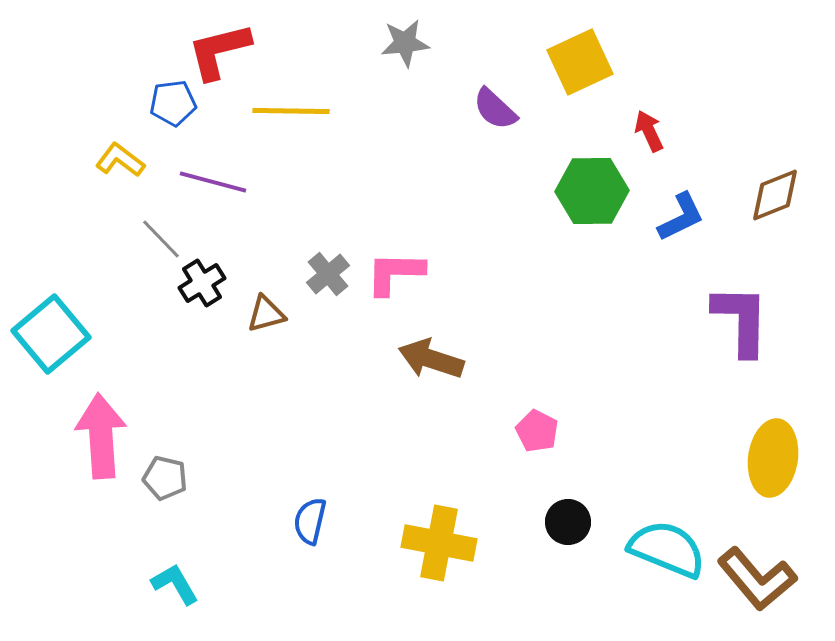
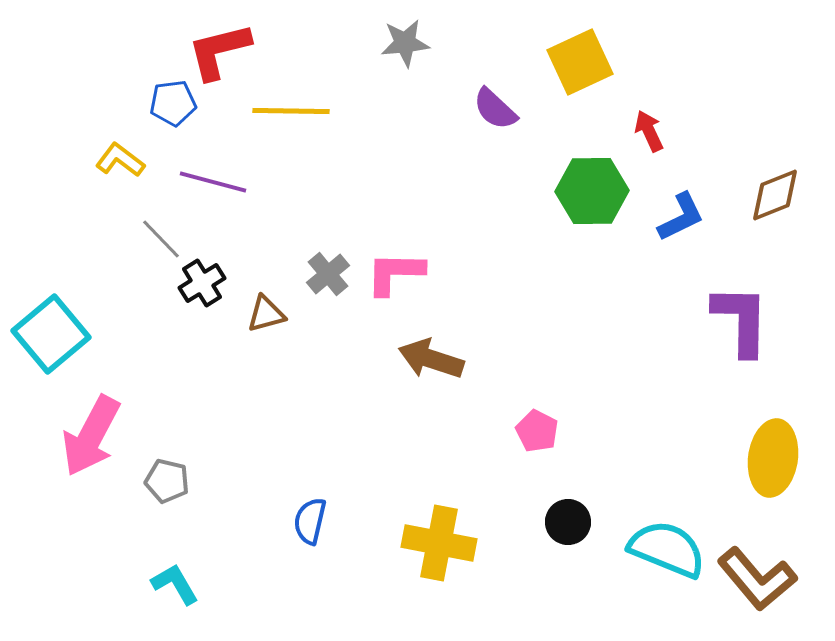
pink arrow: moved 10 px left; rotated 148 degrees counterclockwise
gray pentagon: moved 2 px right, 3 px down
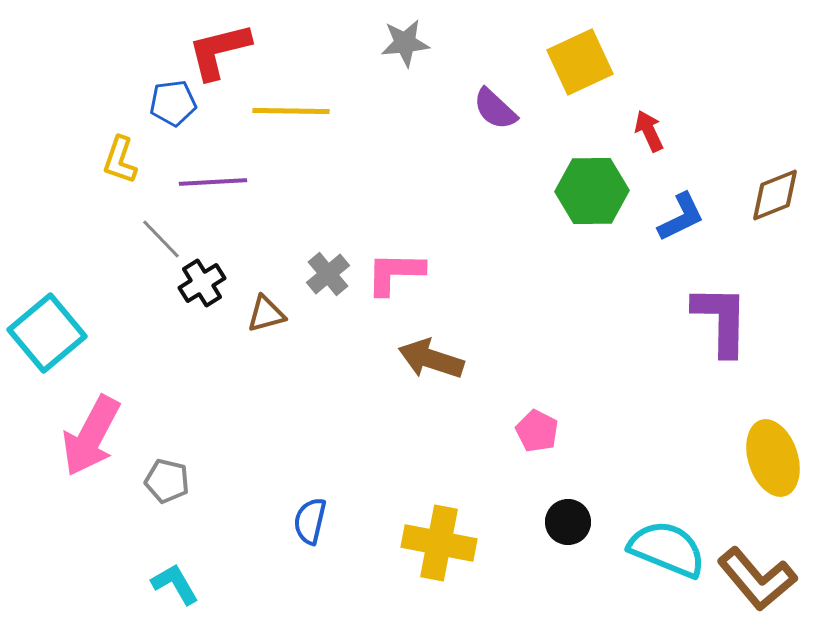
yellow L-shape: rotated 108 degrees counterclockwise
purple line: rotated 18 degrees counterclockwise
purple L-shape: moved 20 px left
cyan square: moved 4 px left, 1 px up
yellow ellipse: rotated 26 degrees counterclockwise
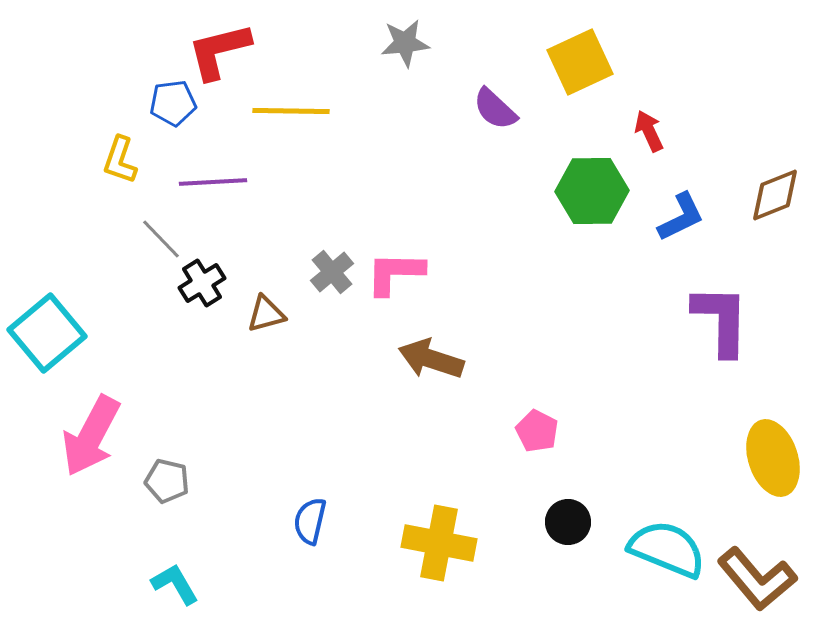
gray cross: moved 4 px right, 2 px up
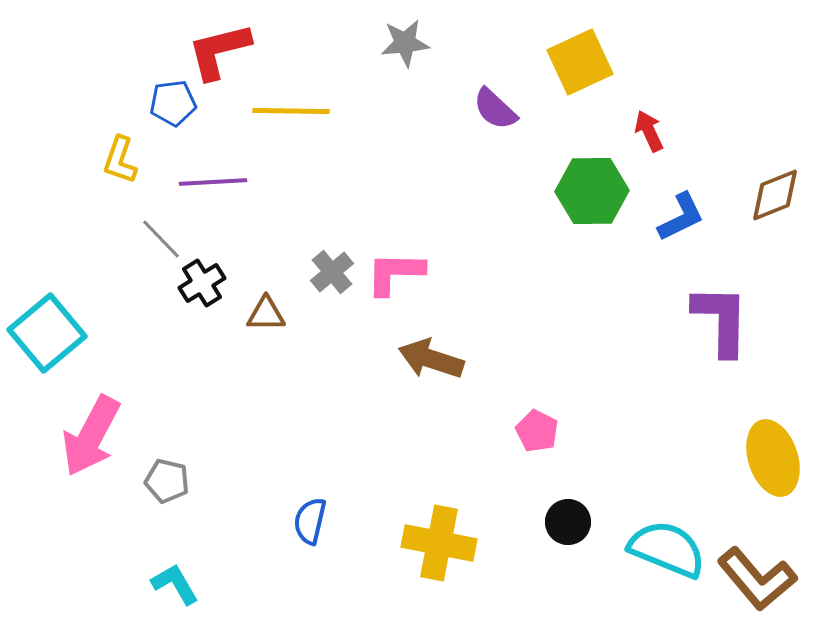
brown triangle: rotated 15 degrees clockwise
